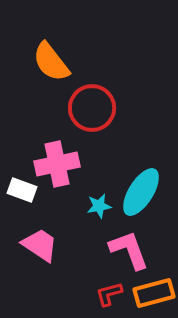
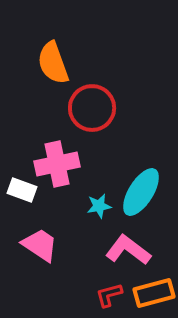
orange semicircle: moved 2 px right, 1 px down; rotated 18 degrees clockwise
pink L-shape: moved 1 px left; rotated 33 degrees counterclockwise
red L-shape: moved 1 px down
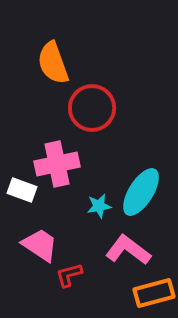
red L-shape: moved 40 px left, 20 px up
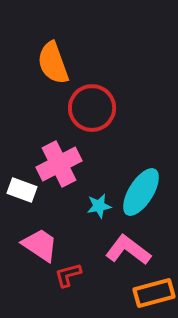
pink cross: moved 2 px right; rotated 15 degrees counterclockwise
red L-shape: moved 1 px left
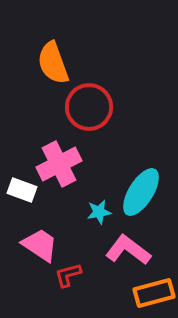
red circle: moved 3 px left, 1 px up
cyan star: moved 6 px down
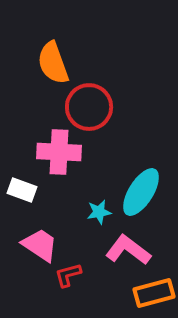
pink cross: moved 12 px up; rotated 30 degrees clockwise
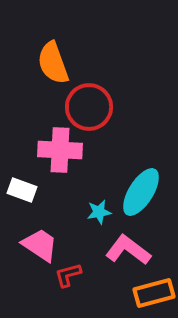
pink cross: moved 1 px right, 2 px up
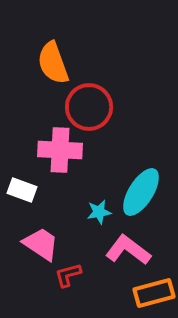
pink trapezoid: moved 1 px right, 1 px up
